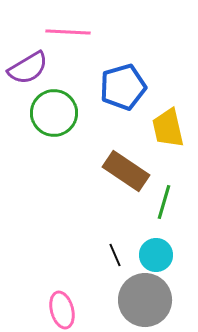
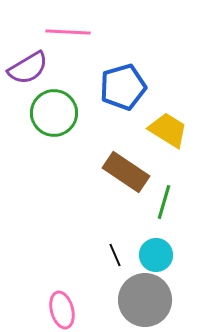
yellow trapezoid: moved 2 px down; rotated 135 degrees clockwise
brown rectangle: moved 1 px down
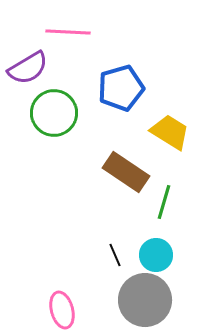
blue pentagon: moved 2 px left, 1 px down
yellow trapezoid: moved 2 px right, 2 px down
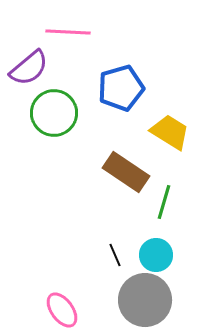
purple semicircle: moved 1 px right; rotated 9 degrees counterclockwise
pink ellipse: rotated 21 degrees counterclockwise
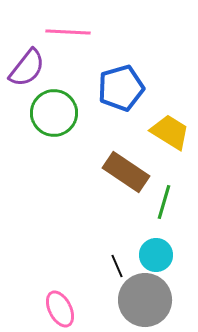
purple semicircle: moved 2 px left; rotated 12 degrees counterclockwise
black line: moved 2 px right, 11 px down
pink ellipse: moved 2 px left, 1 px up; rotated 9 degrees clockwise
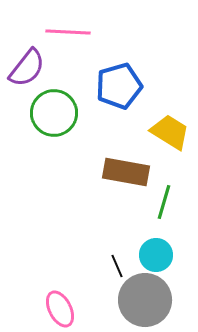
blue pentagon: moved 2 px left, 2 px up
brown rectangle: rotated 24 degrees counterclockwise
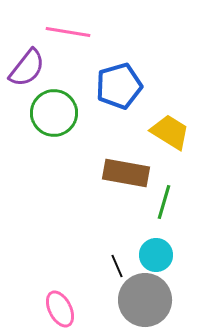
pink line: rotated 6 degrees clockwise
brown rectangle: moved 1 px down
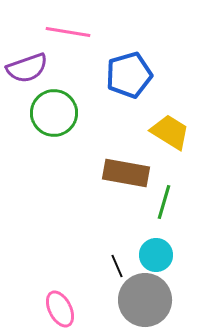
purple semicircle: rotated 33 degrees clockwise
blue pentagon: moved 10 px right, 11 px up
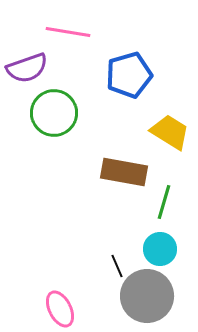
brown rectangle: moved 2 px left, 1 px up
cyan circle: moved 4 px right, 6 px up
gray circle: moved 2 px right, 4 px up
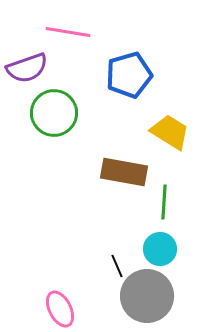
green line: rotated 12 degrees counterclockwise
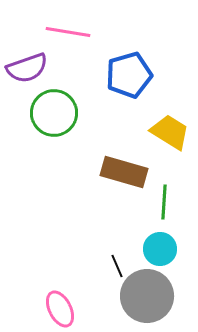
brown rectangle: rotated 6 degrees clockwise
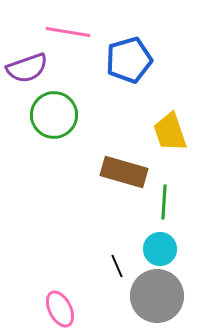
blue pentagon: moved 15 px up
green circle: moved 2 px down
yellow trapezoid: rotated 141 degrees counterclockwise
gray circle: moved 10 px right
